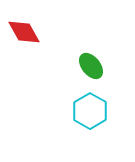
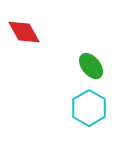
cyan hexagon: moved 1 px left, 3 px up
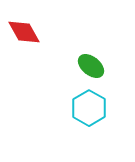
green ellipse: rotated 12 degrees counterclockwise
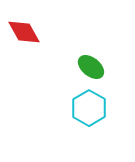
green ellipse: moved 1 px down
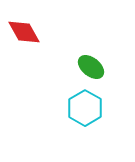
cyan hexagon: moved 4 px left
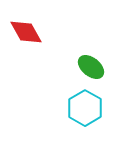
red diamond: moved 2 px right
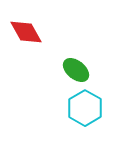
green ellipse: moved 15 px left, 3 px down
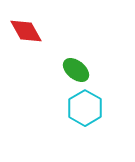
red diamond: moved 1 px up
